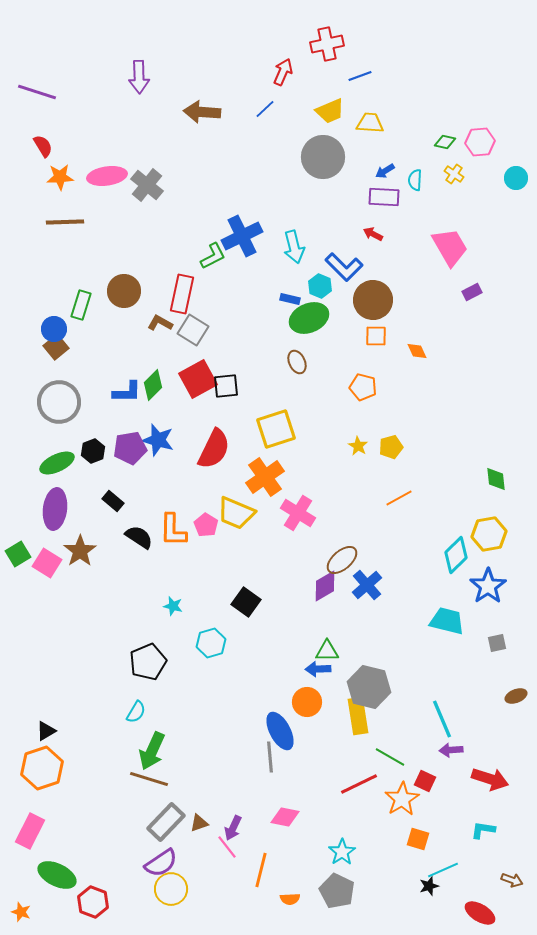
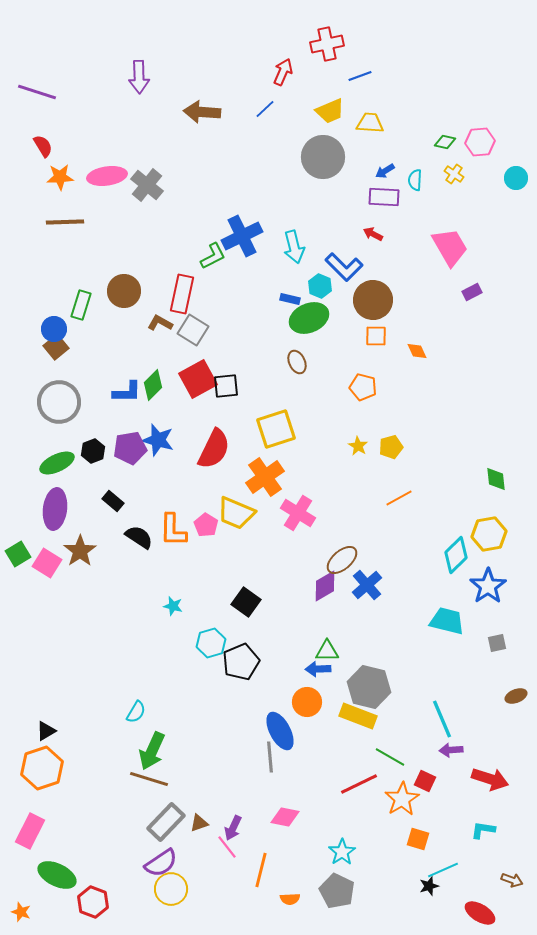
black pentagon at (148, 662): moved 93 px right
yellow rectangle at (358, 716): rotated 60 degrees counterclockwise
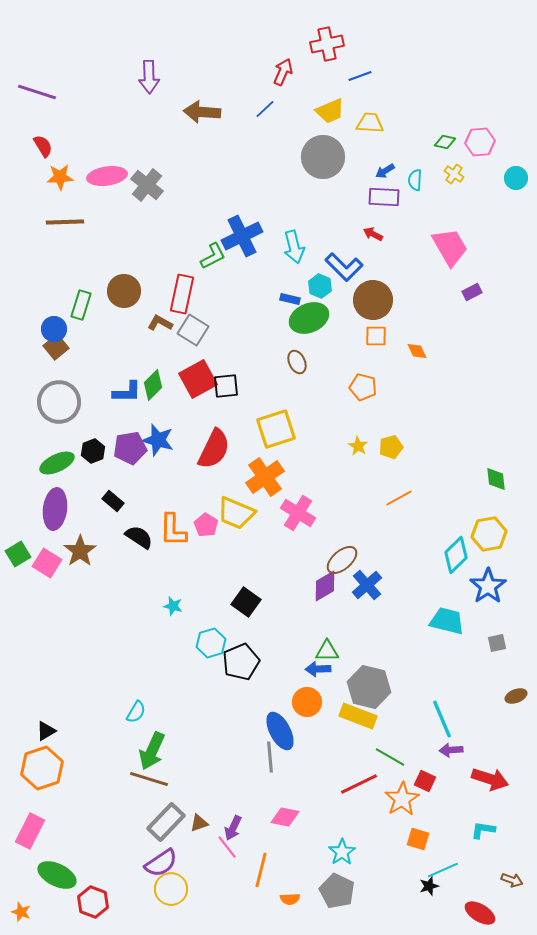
purple arrow at (139, 77): moved 10 px right
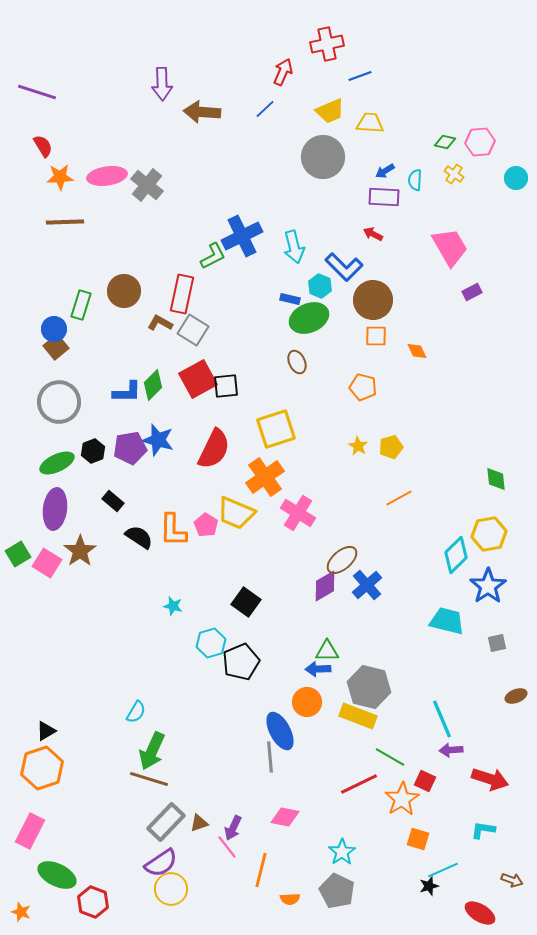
purple arrow at (149, 77): moved 13 px right, 7 px down
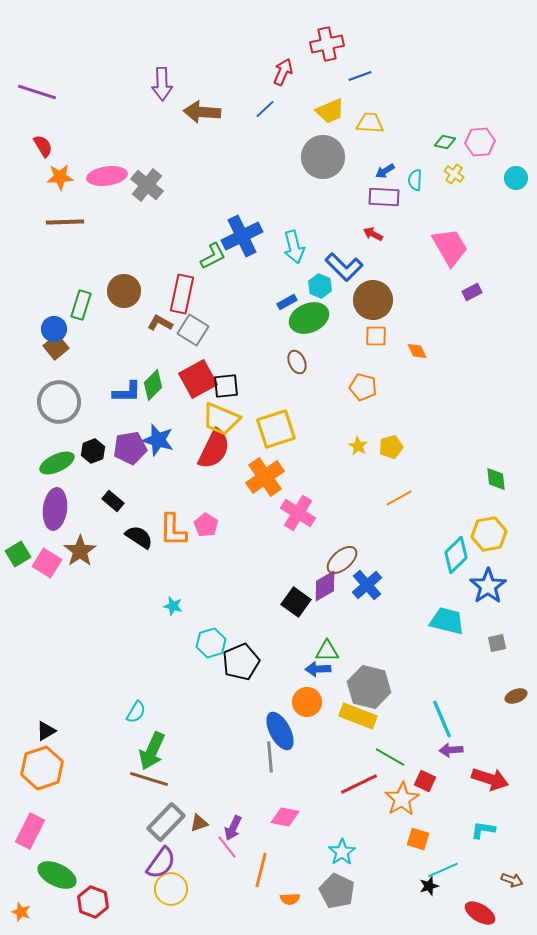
blue rectangle at (290, 299): moved 3 px left, 3 px down; rotated 42 degrees counterclockwise
yellow trapezoid at (236, 513): moved 15 px left, 94 px up
black square at (246, 602): moved 50 px right
purple semicircle at (161, 863): rotated 20 degrees counterclockwise
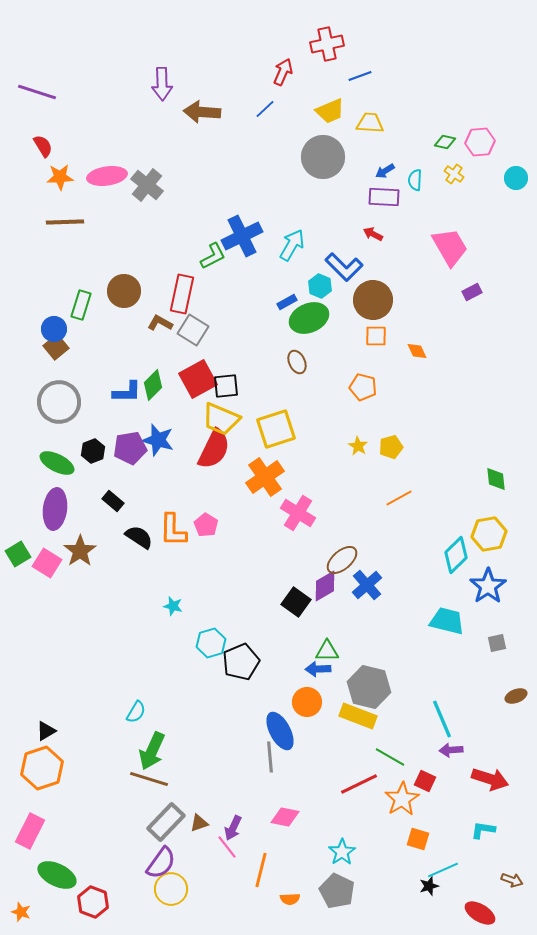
cyan arrow at (294, 247): moved 2 px left, 2 px up; rotated 136 degrees counterclockwise
green ellipse at (57, 463): rotated 52 degrees clockwise
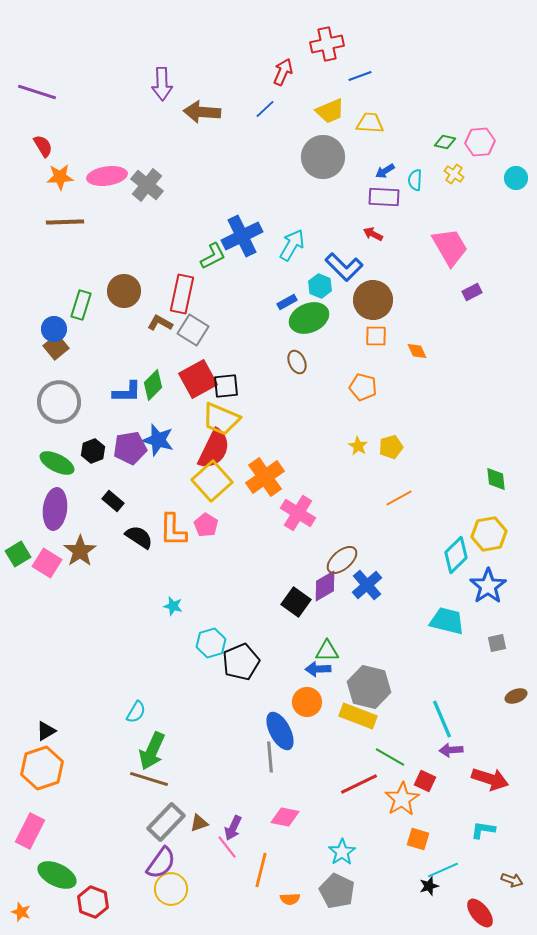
yellow square at (276, 429): moved 64 px left, 52 px down; rotated 24 degrees counterclockwise
red ellipse at (480, 913): rotated 20 degrees clockwise
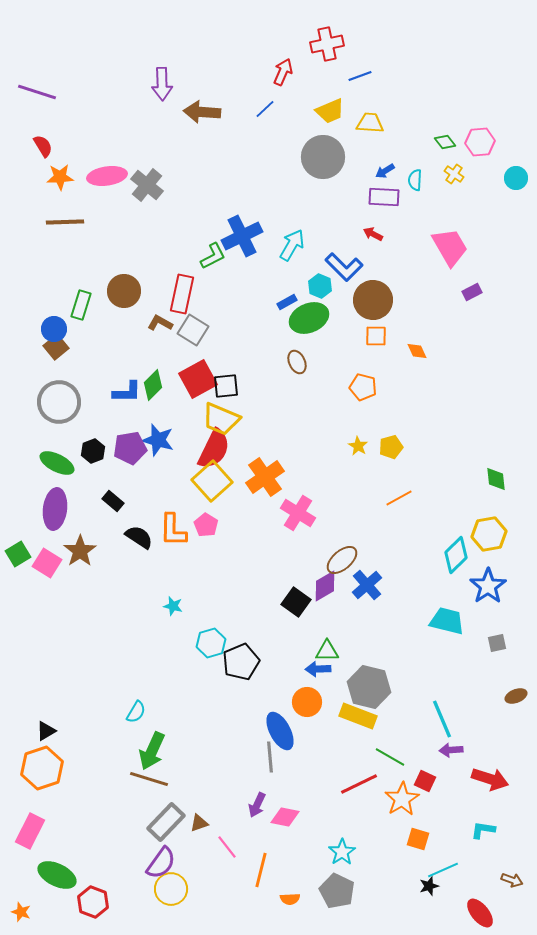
green diamond at (445, 142): rotated 40 degrees clockwise
purple arrow at (233, 828): moved 24 px right, 23 px up
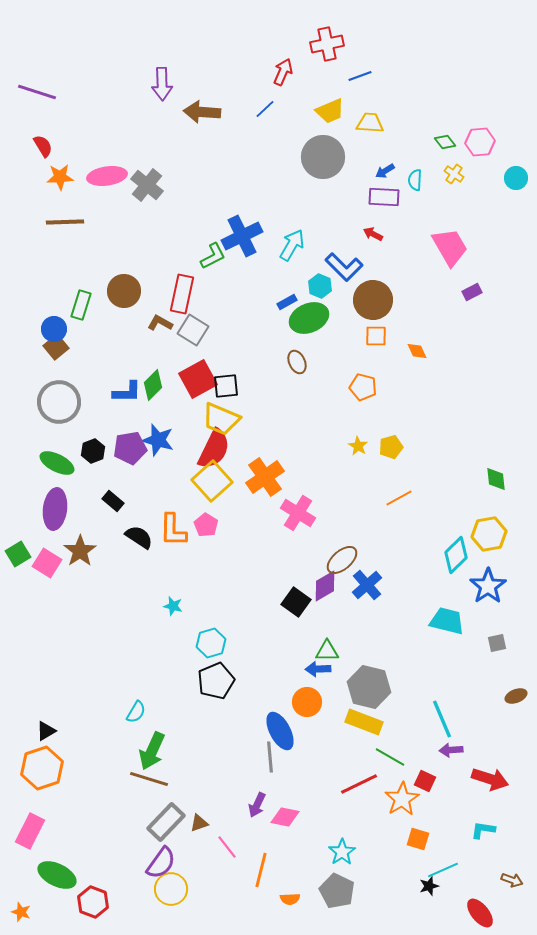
black pentagon at (241, 662): moved 25 px left, 19 px down
yellow rectangle at (358, 716): moved 6 px right, 6 px down
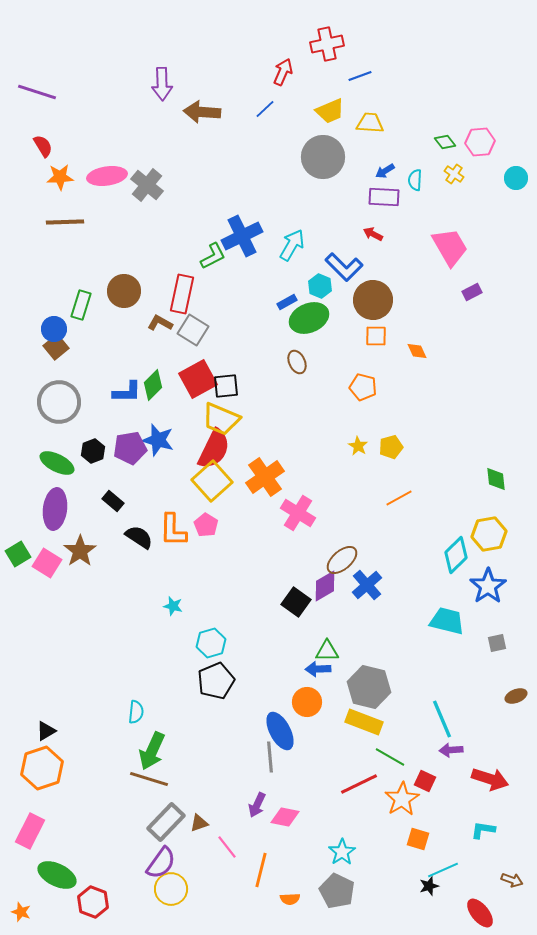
cyan semicircle at (136, 712): rotated 25 degrees counterclockwise
